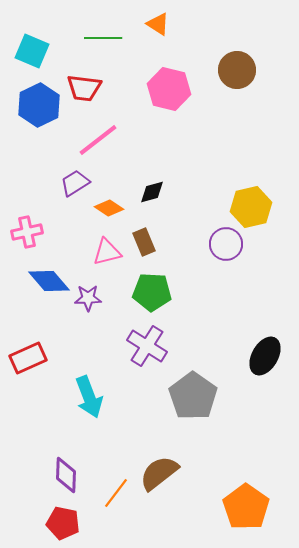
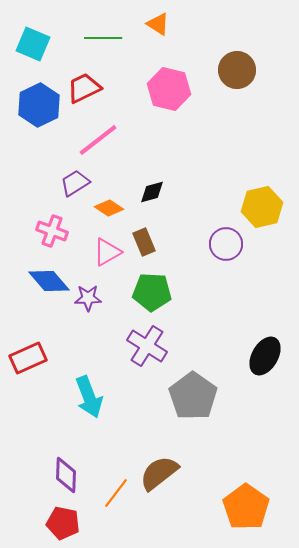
cyan square: moved 1 px right, 7 px up
red trapezoid: rotated 147 degrees clockwise
yellow hexagon: moved 11 px right
pink cross: moved 25 px right, 1 px up; rotated 32 degrees clockwise
pink triangle: rotated 16 degrees counterclockwise
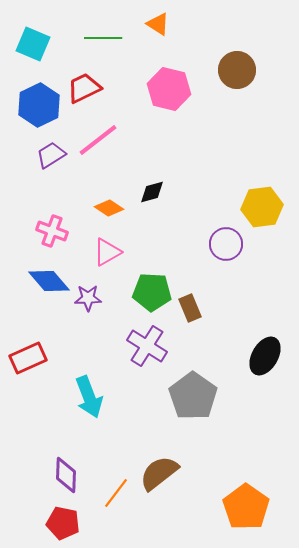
purple trapezoid: moved 24 px left, 28 px up
yellow hexagon: rotated 6 degrees clockwise
brown rectangle: moved 46 px right, 66 px down
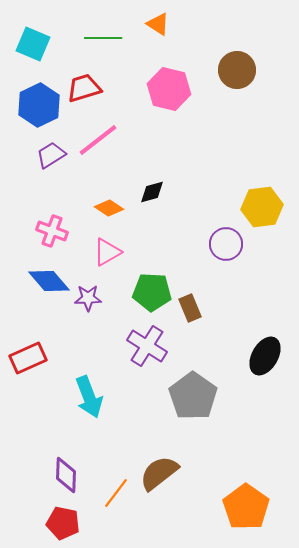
red trapezoid: rotated 9 degrees clockwise
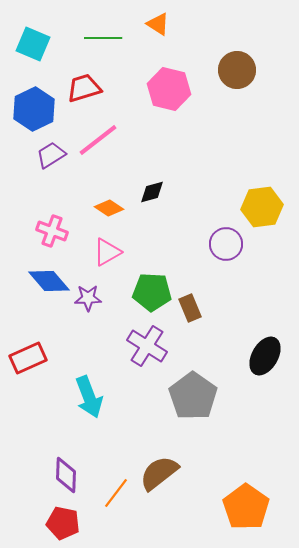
blue hexagon: moved 5 px left, 4 px down
